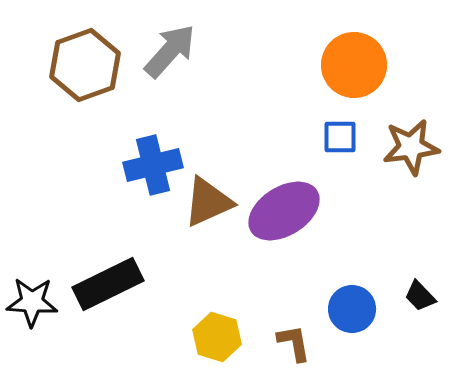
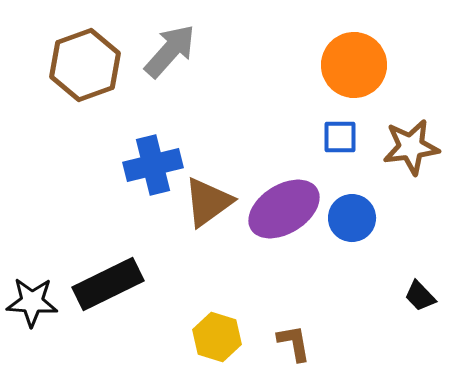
brown triangle: rotated 12 degrees counterclockwise
purple ellipse: moved 2 px up
blue circle: moved 91 px up
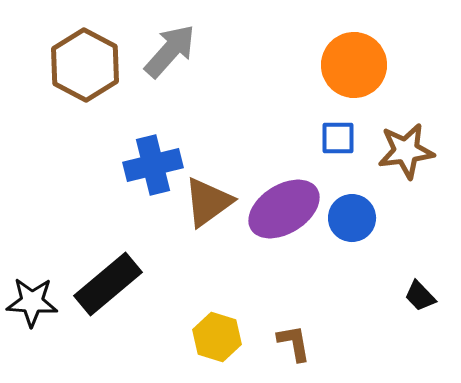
brown hexagon: rotated 12 degrees counterclockwise
blue square: moved 2 px left, 1 px down
brown star: moved 5 px left, 4 px down
black rectangle: rotated 14 degrees counterclockwise
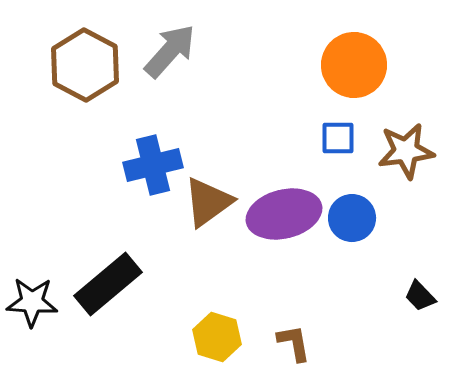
purple ellipse: moved 5 px down; rotated 18 degrees clockwise
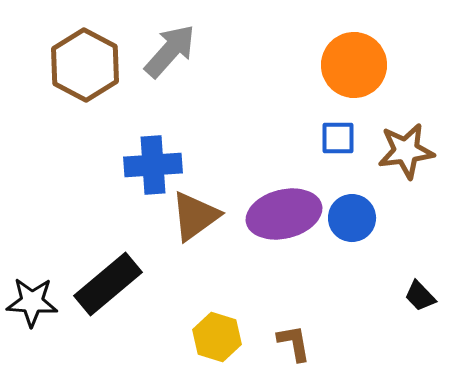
blue cross: rotated 10 degrees clockwise
brown triangle: moved 13 px left, 14 px down
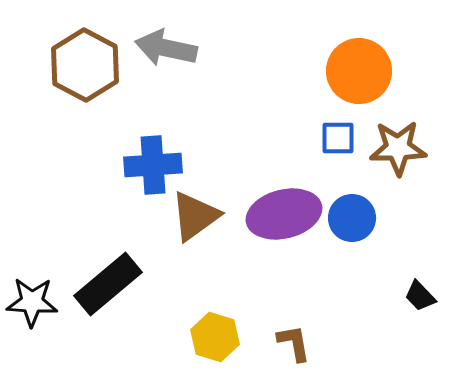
gray arrow: moved 4 px left, 3 px up; rotated 120 degrees counterclockwise
orange circle: moved 5 px right, 6 px down
brown star: moved 8 px left, 3 px up; rotated 6 degrees clockwise
yellow hexagon: moved 2 px left
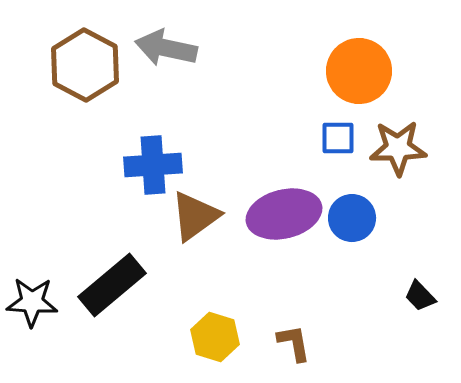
black rectangle: moved 4 px right, 1 px down
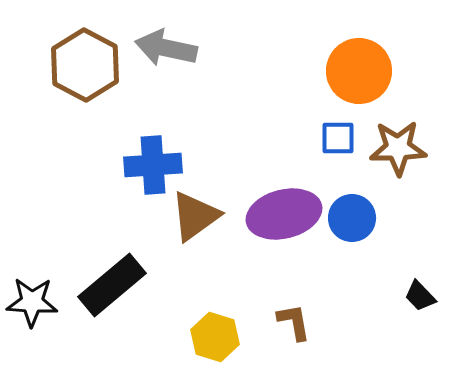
brown L-shape: moved 21 px up
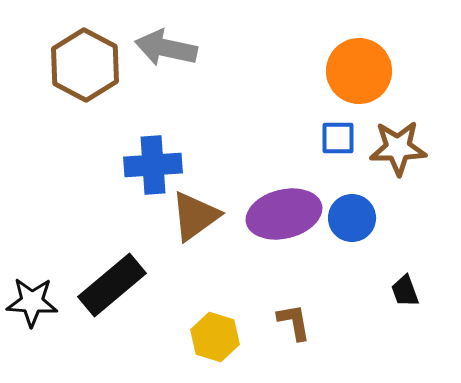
black trapezoid: moved 15 px left, 5 px up; rotated 24 degrees clockwise
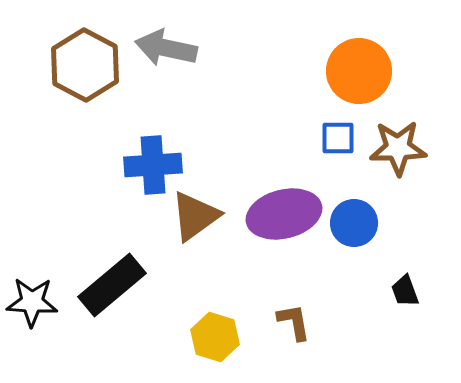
blue circle: moved 2 px right, 5 px down
